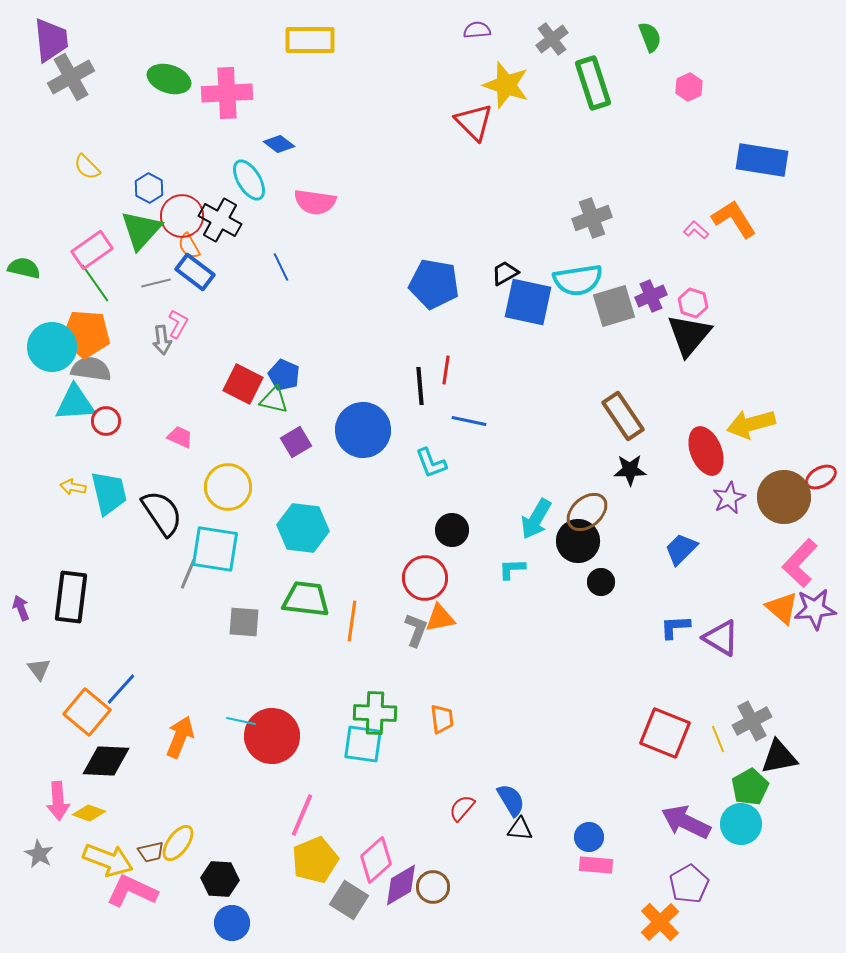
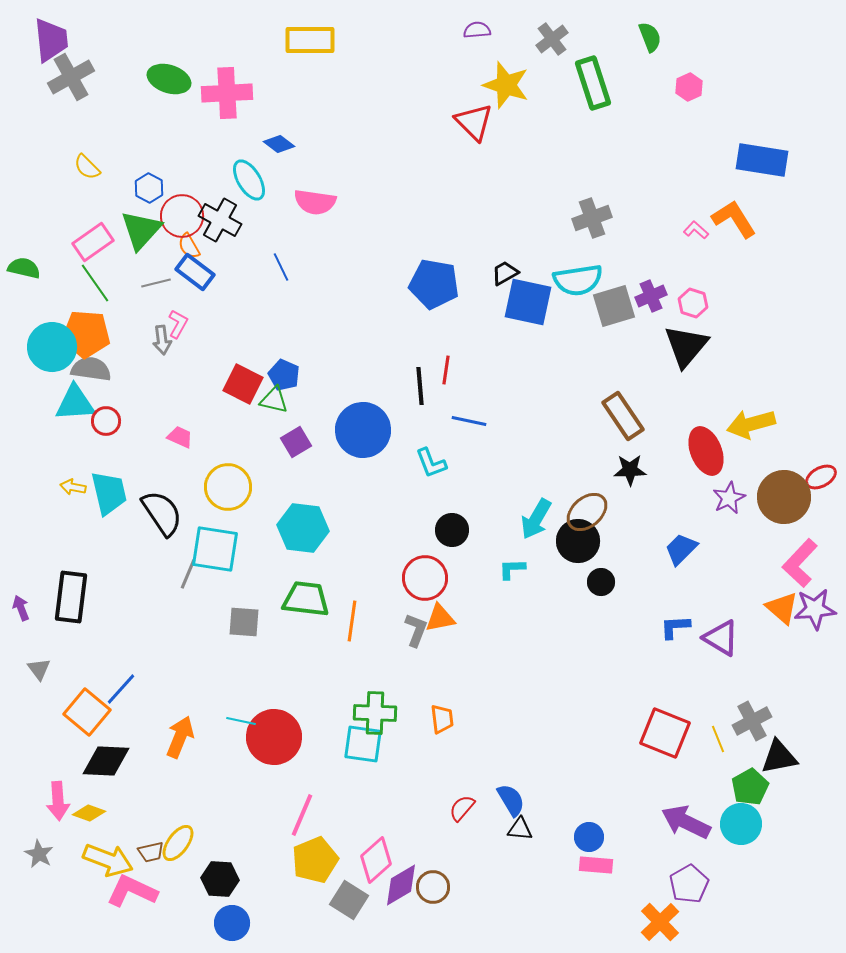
pink rectangle at (92, 250): moved 1 px right, 8 px up
black triangle at (689, 335): moved 3 px left, 11 px down
red circle at (272, 736): moved 2 px right, 1 px down
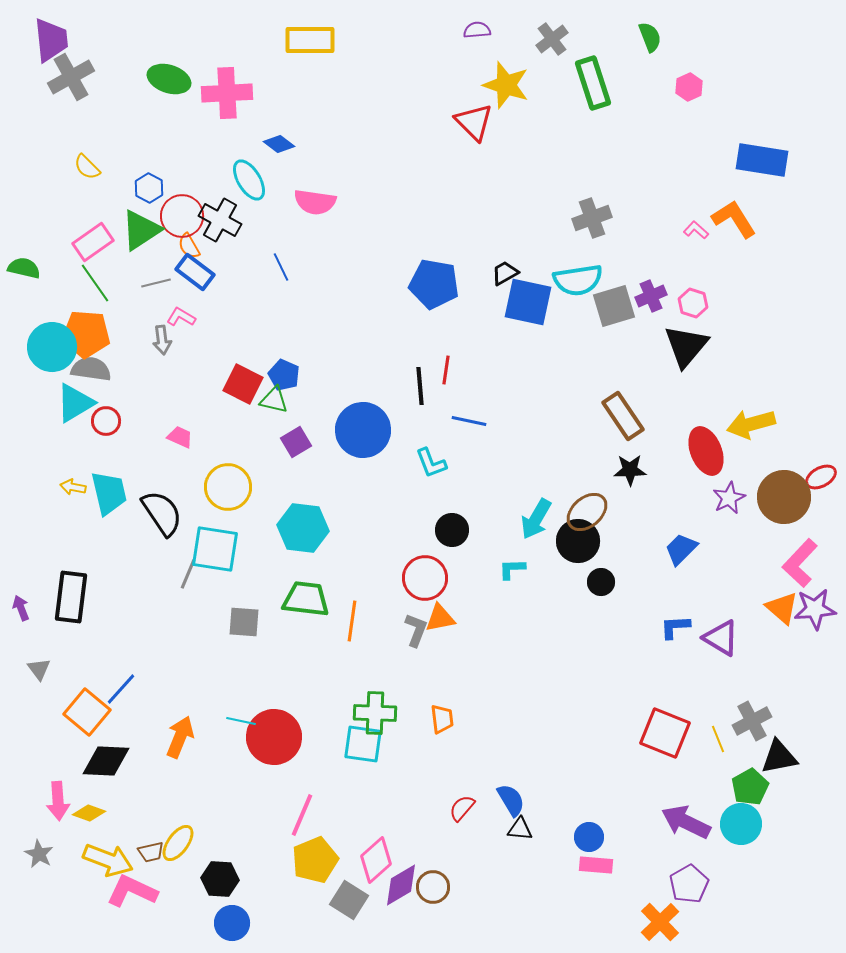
green triangle at (141, 230): rotated 15 degrees clockwise
pink L-shape at (178, 324): moved 3 px right, 7 px up; rotated 88 degrees counterclockwise
cyan triangle at (75, 403): rotated 27 degrees counterclockwise
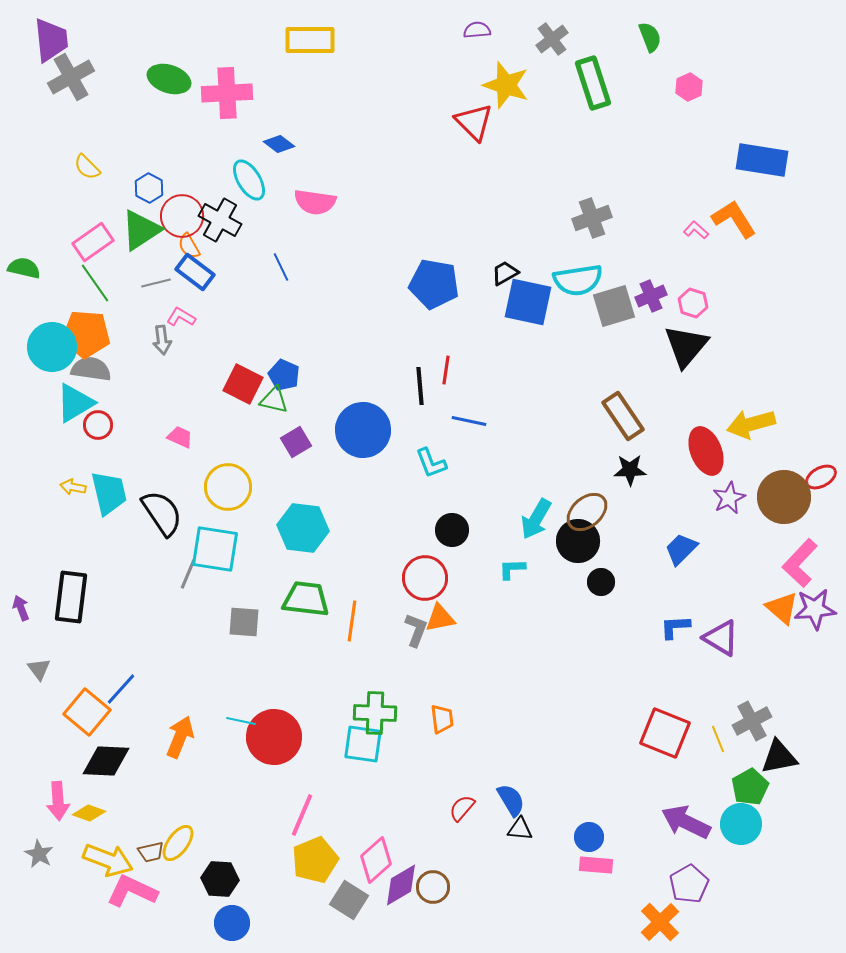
red circle at (106, 421): moved 8 px left, 4 px down
